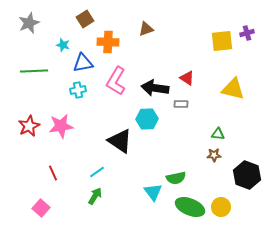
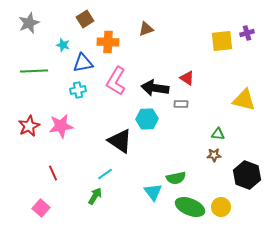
yellow triangle: moved 11 px right, 11 px down
cyan line: moved 8 px right, 2 px down
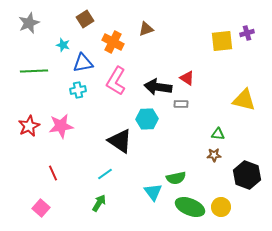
orange cross: moved 5 px right; rotated 25 degrees clockwise
black arrow: moved 3 px right, 1 px up
green arrow: moved 4 px right, 7 px down
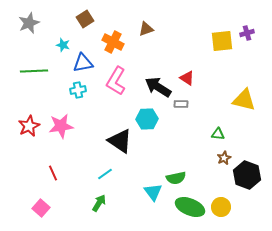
black arrow: rotated 24 degrees clockwise
brown star: moved 10 px right, 3 px down; rotated 24 degrees counterclockwise
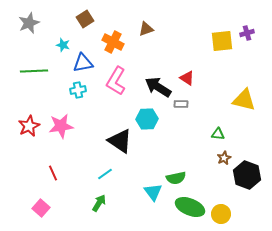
yellow circle: moved 7 px down
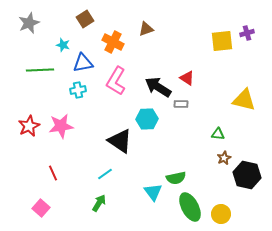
green line: moved 6 px right, 1 px up
black hexagon: rotated 8 degrees counterclockwise
green ellipse: rotated 40 degrees clockwise
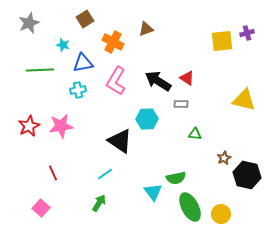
black arrow: moved 6 px up
green triangle: moved 23 px left
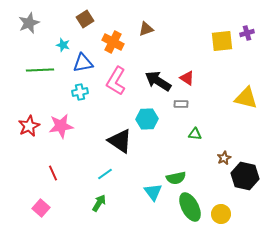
cyan cross: moved 2 px right, 2 px down
yellow triangle: moved 2 px right, 2 px up
black hexagon: moved 2 px left, 1 px down
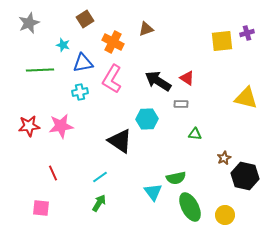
pink L-shape: moved 4 px left, 2 px up
red star: rotated 20 degrees clockwise
cyan line: moved 5 px left, 3 px down
pink square: rotated 36 degrees counterclockwise
yellow circle: moved 4 px right, 1 px down
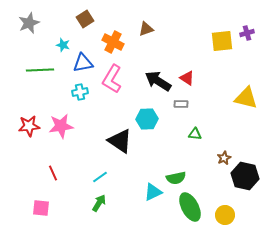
cyan triangle: rotated 42 degrees clockwise
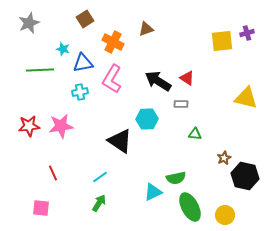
cyan star: moved 4 px down
